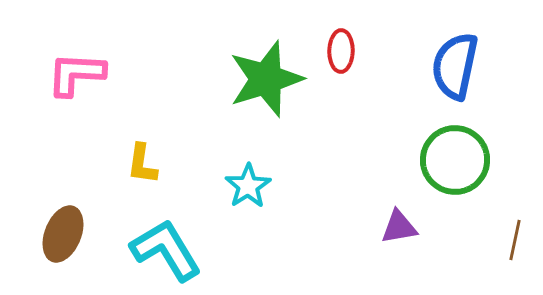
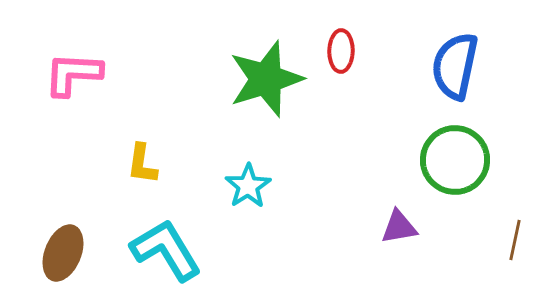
pink L-shape: moved 3 px left
brown ellipse: moved 19 px down
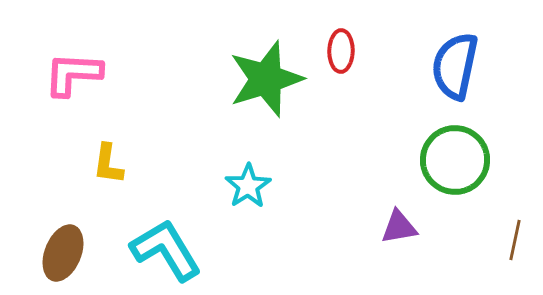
yellow L-shape: moved 34 px left
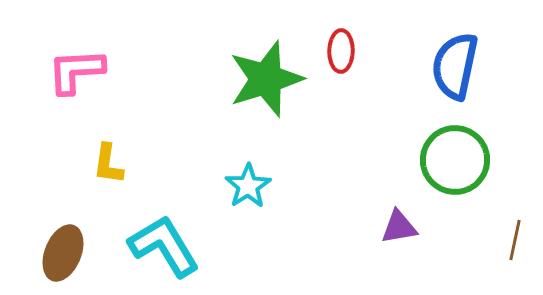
pink L-shape: moved 3 px right, 3 px up; rotated 6 degrees counterclockwise
cyan L-shape: moved 2 px left, 4 px up
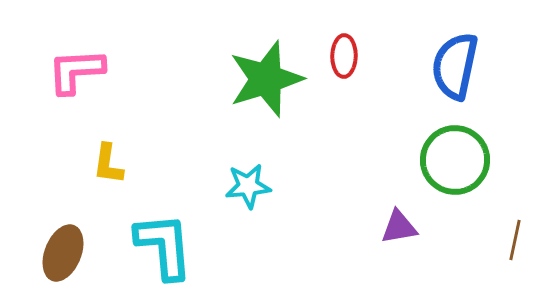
red ellipse: moved 3 px right, 5 px down
cyan star: rotated 27 degrees clockwise
cyan L-shape: rotated 26 degrees clockwise
